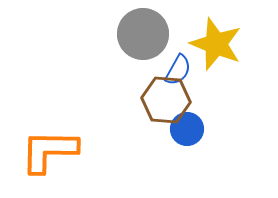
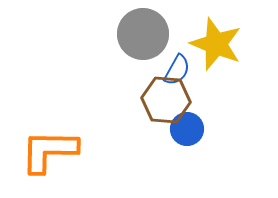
blue semicircle: moved 1 px left
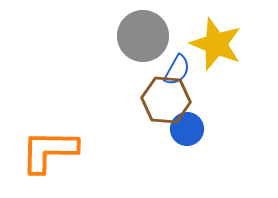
gray circle: moved 2 px down
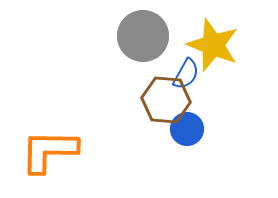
yellow star: moved 3 px left, 1 px down
blue semicircle: moved 9 px right, 4 px down
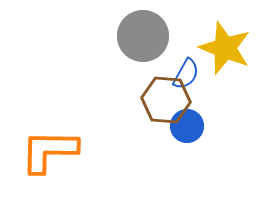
yellow star: moved 12 px right, 3 px down
blue circle: moved 3 px up
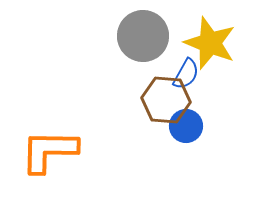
yellow star: moved 15 px left, 5 px up
blue circle: moved 1 px left
